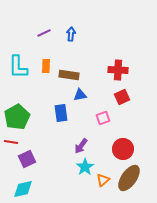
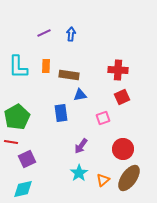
cyan star: moved 6 px left, 6 px down
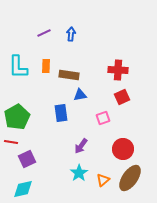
brown ellipse: moved 1 px right
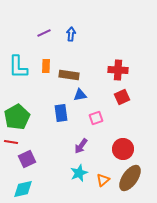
pink square: moved 7 px left
cyan star: rotated 12 degrees clockwise
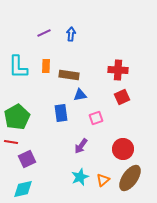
cyan star: moved 1 px right, 4 px down
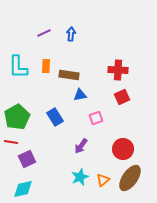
blue rectangle: moved 6 px left, 4 px down; rotated 24 degrees counterclockwise
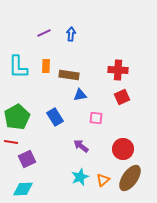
pink square: rotated 24 degrees clockwise
purple arrow: rotated 91 degrees clockwise
cyan diamond: rotated 10 degrees clockwise
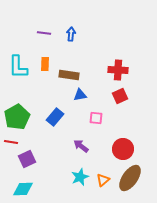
purple line: rotated 32 degrees clockwise
orange rectangle: moved 1 px left, 2 px up
red square: moved 2 px left, 1 px up
blue rectangle: rotated 72 degrees clockwise
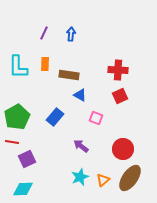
purple line: rotated 72 degrees counterclockwise
blue triangle: rotated 40 degrees clockwise
pink square: rotated 16 degrees clockwise
red line: moved 1 px right
